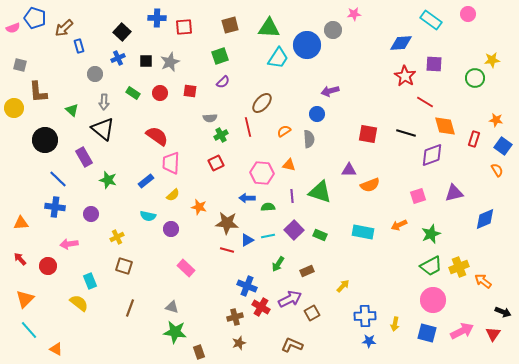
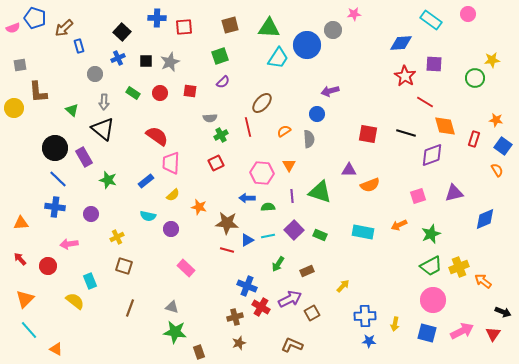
gray square at (20, 65): rotated 24 degrees counterclockwise
black circle at (45, 140): moved 10 px right, 8 px down
orange triangle at (289, 165): rotated 48 degrees clockwise
yellow semicircle at (79, 303): moved 4 px left, 2 px up
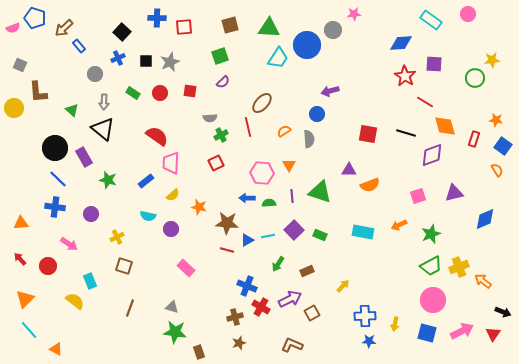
blue rectangle at (79, 46): rotated 24 degrees counterclockwise
gray square at (20, 65): rotated 32 degrees clockwise
green semicircle at (268, 207): moved 1 px right, 4 px up
pink arrow at (69, 244): rotated 138 degrees counterclockwise
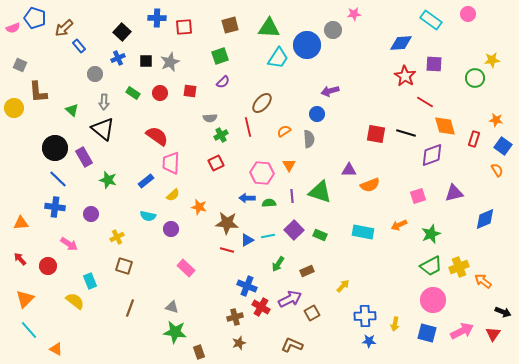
red square at (368, 134): moved 8 px right
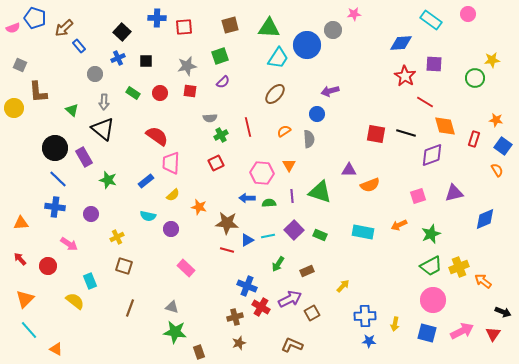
gray star at (170, 62): moved 17 px right, 4 px down; rotated 12 degrees clockwise
brown ellipse at (262, 103): moved 13 px right, 9 px up
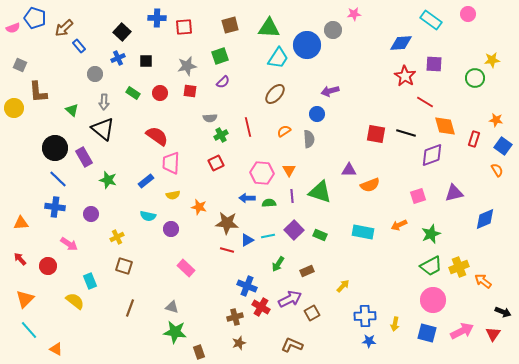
orange triangle at (289, 165): moved 5 px down
yellow semicircle at (173, 195): rotated 32 degrees clockwise
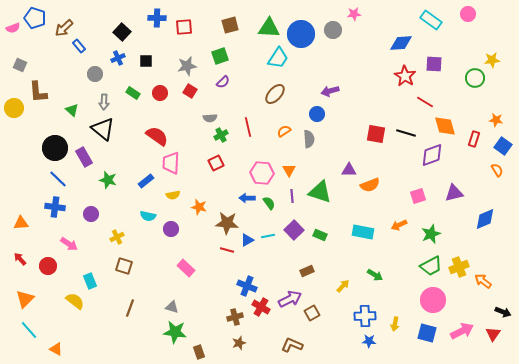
blue circle at (307, 45): moved 6 px left, 11 px up
red square at (190, 91): rotated 24 degrees clockwise
green semicircle at (269, 203): rotated 56 degrees clockwise
green arrow at (278, 264): moved 97 px right, 11 px down; rotated 91 degrees counterclockwise
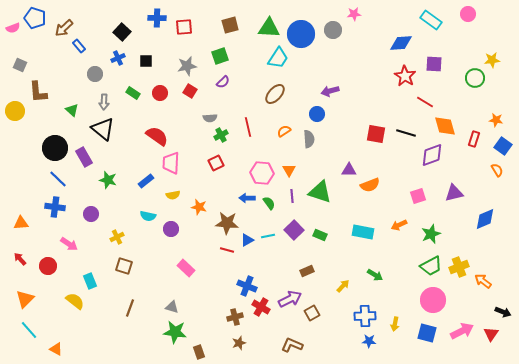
yellow circle at (14, 108): moved 1 px right, 3 px down
red triangle at (493, 334): moved 2 px left
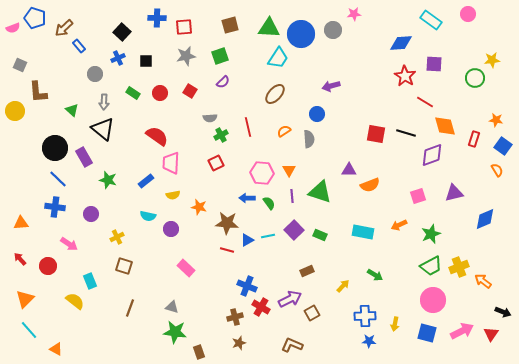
gray star at (187, 66): moved 1 px left, 10 px up
purple arrow at (330, 91): moved 1 px right, 5 px up
